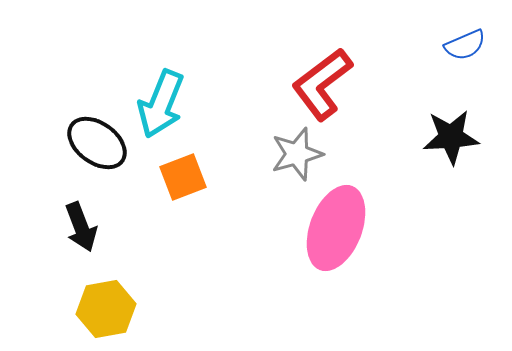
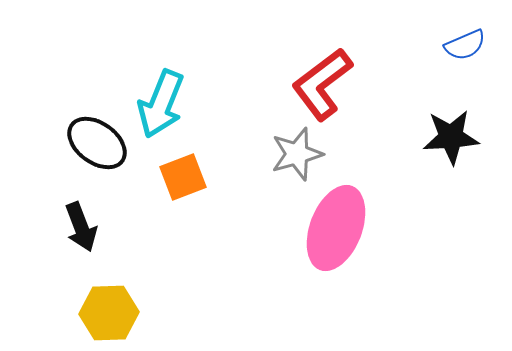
yellow hexagon: moved 3 px right, 4 px down; rotated 8 degrees clockwise
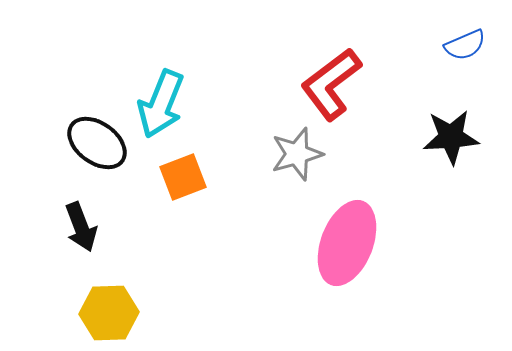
red L-shape: moved 9 px right
pink ellipse: moved 11 px right, 15 px down
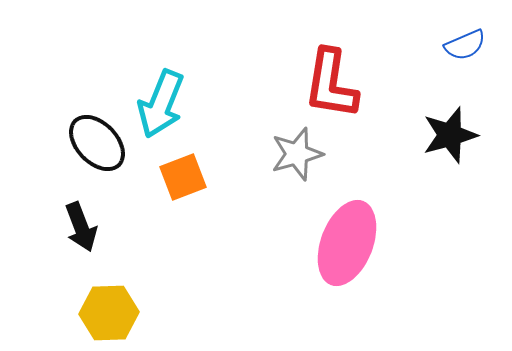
red L-shape: rotated 44 degrees counterclockwise
black star: moved 1 px left, 2 px up; rotated 12 degrees counterclockwise
black ellipse: rotated 10 degrees clockwise
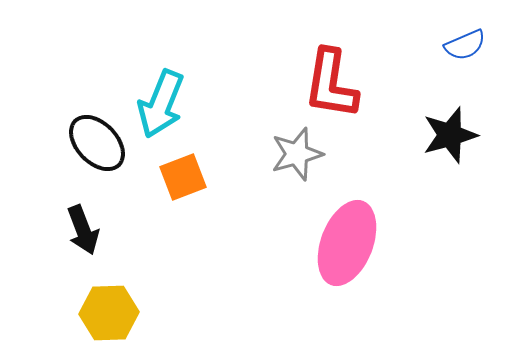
black arrow: moved 2 px right, 3 px down
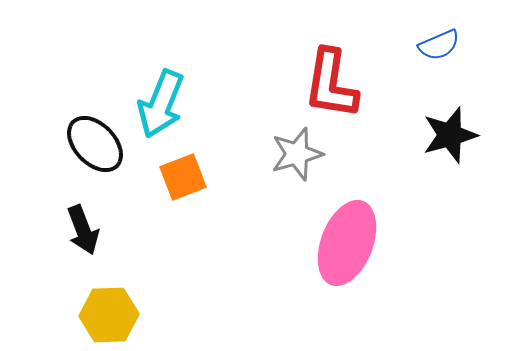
blue semicircle: moved 26 px left
black ellipse: moved 2 px left, 1 px down
yellow hexagon: moved 2 px down
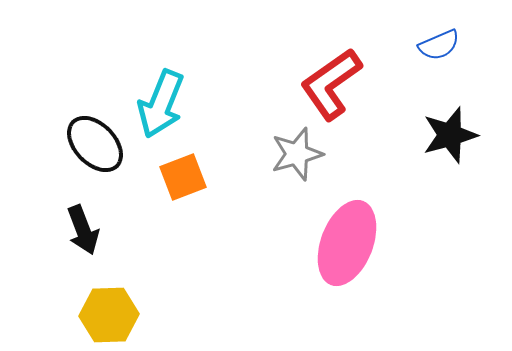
red L-shape: rotated 46 degrees clockwise
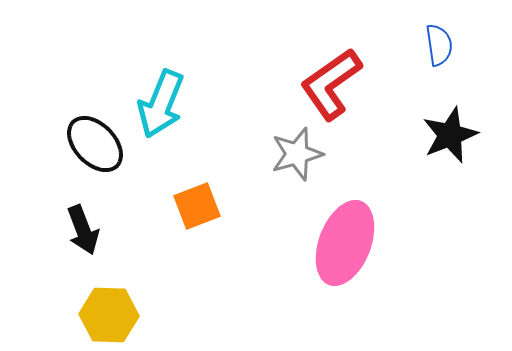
blue semicircle: rotated 75 degrees counterclockwise
black star: rotated 6 degrees counterclockwise
orange square: moved 14 px right, 29 px down
pink ellipse: moved 2 px left
yellow hexagon: rotated 4 degrees clockwise
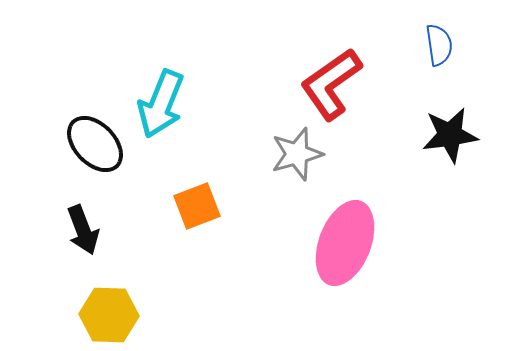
black star: rotated 14 degrees clockwise
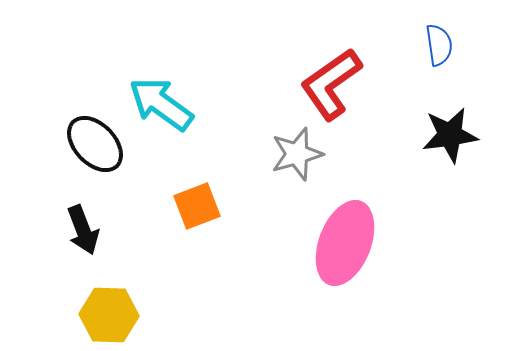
cyan arrow: rotated 104 degrees clockwise
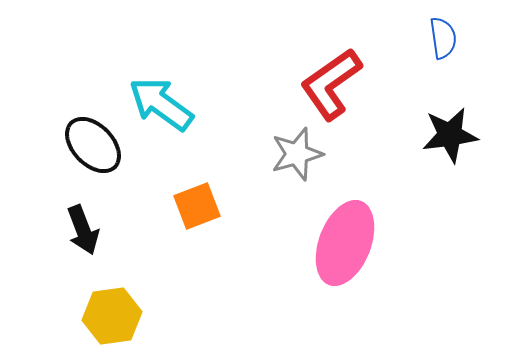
blue semicircle: moved 4 px right, 7 px up
black ellipse: moved 2 px left, 1 px down
yellow hexagon: moved 3 px right, 1 px down; rotated 10 degrees counterclockwise
